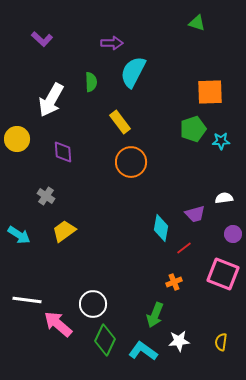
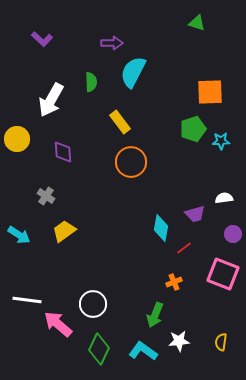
green diamond: moved 6 px left, 9 px down
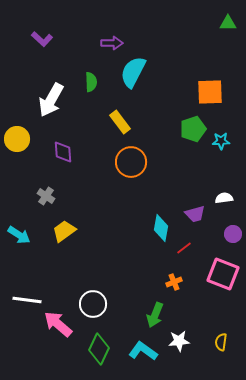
green triangle: moved 31 px right; rotated 18 degrees counterclockwise
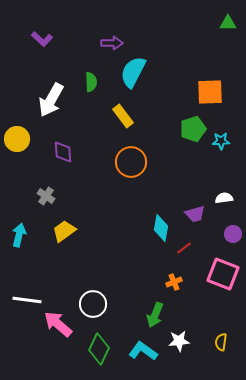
yellow rectangle: moved 3 px right, 6 px up
cyan arrow: rotated 110 degrees counterclockwise
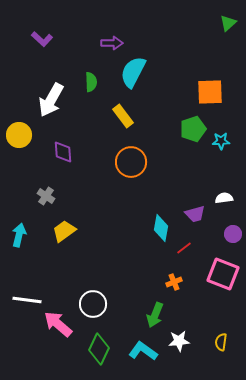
green triangle: rotated 42 degrees counterclockwise
yellow circle: moved 2 px right, 4 px up
